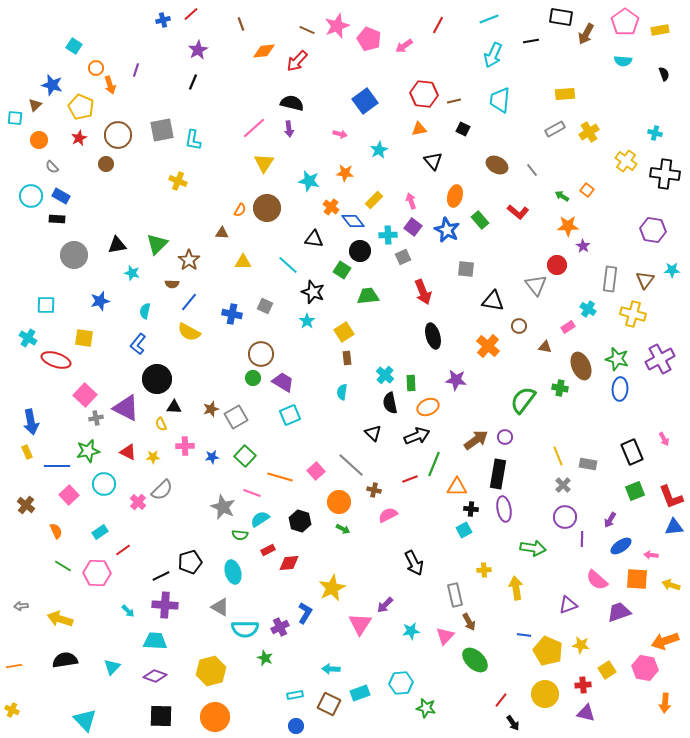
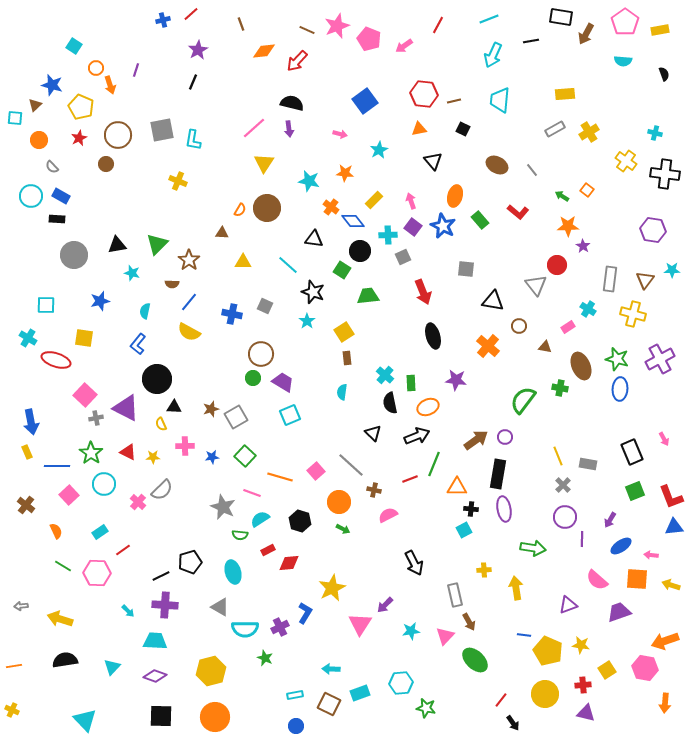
blue star at (447, 230): moved 4 px left, 4 px up
green star at (88, 451): moved 3 px right, 2 px down; rotated 25 degrees counterclockwise
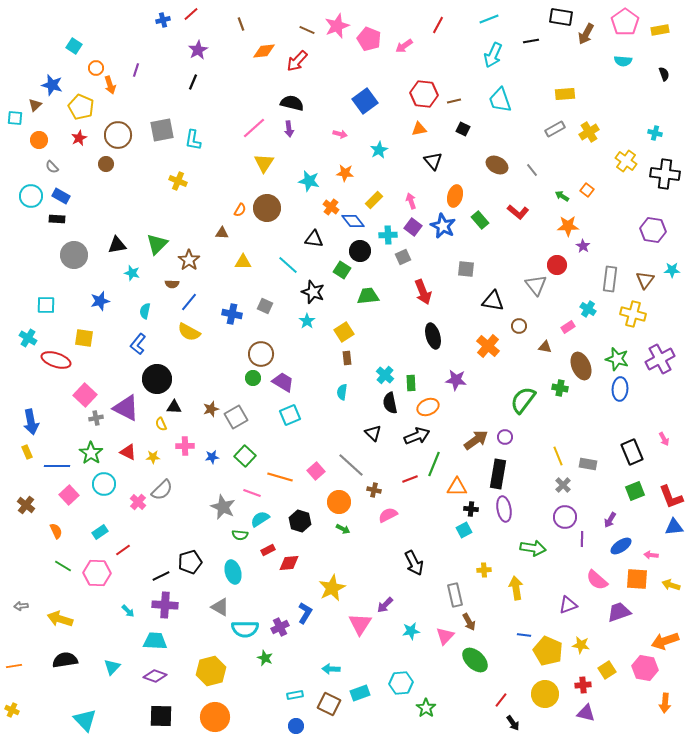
cyan trapezoid at (500, 100): rotated 24 degrees counterclockwise
green star at (426, 708): rotated 24 degrees clockwise
